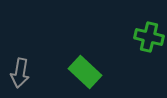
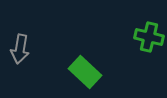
gray arrow: moved 24 px up
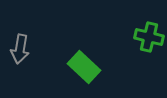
green rectangle: moved 1 px left, 5 px up
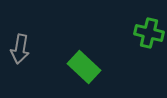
green cross: moved 4 px up
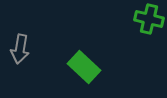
green cross: moved 14 px up
